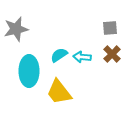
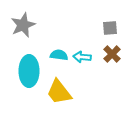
gray star: moved 7 px right, 4 px up; rotated 10 degrees counterclockwise
cyan semicircle: rotated 42 degrees clockwise
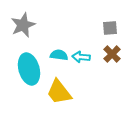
cyan arrow: moved 1 px left
cyan ellipse: moved 2 px up; rotated 16 degrees counterclockwise
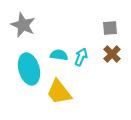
gray star: rotated 25 degrees counterclockwise
cyan arrow: rotated 108 degrees clockwise
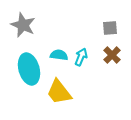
brown cross: moved 1 px down
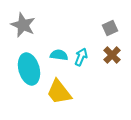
gray square: rotated 21 degrees counterclockwise
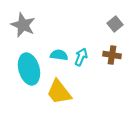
gray square: moved 5 px right, 4 px up; rotated 14 degrees counterclockwise
brown cross: rotated 36 degrees counterclockwise
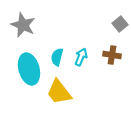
gray square: moved 5 px right
cyan semicircle: moved 2 px left, 2 px down; rotated 84 degrees counterclockwise
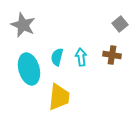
cyan arrow: rotated 30 degrees counterclockwise
yellow trapezoid: moved 5 px down; rotated 136 degrees counterclockwise
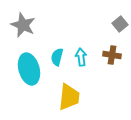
yellow trapezoid: moved 10 px right
